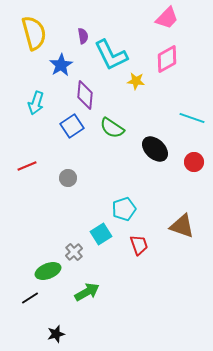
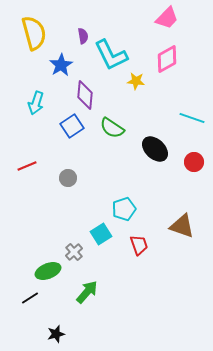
green arrow: rotated 20 degrees counterclockwise
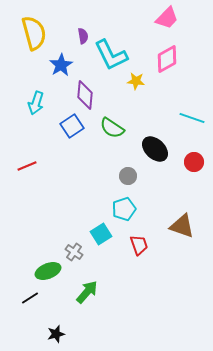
gray circle: moved 60 px right, 2 px up
gray cross: rotated 12 degrees counterclockwise
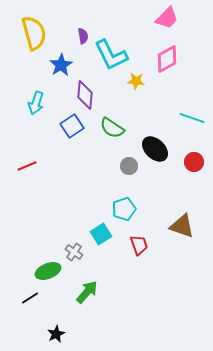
gray circle: moved 1 px right, 10 px up
black star: rotated 12 degrees counterclockwise
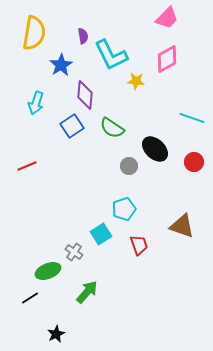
yellow semicircle: rotated 24 degrees clockwise
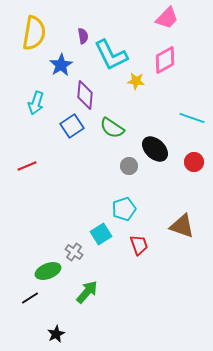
pink diamond: moved 2 px left, 1 px down
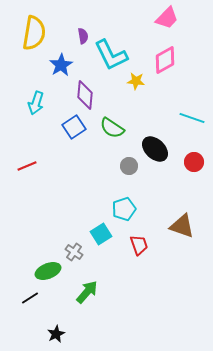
blue square: moved 2 px right, 1 px down
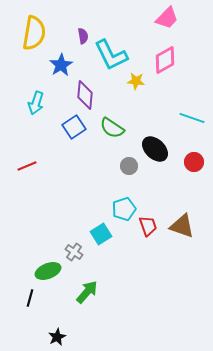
red trapezoid: moved 9 px right, 19 px up
black line: rotated 42 degrees counterclockwise
black star: moved 1 px right, 3 px down
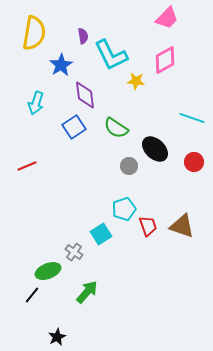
purple diamond: rotated 12 degrees counterclockwise
green semicircle: moved 4 px right
black line: moved 2 px right, 3 px up; rotated 24 degrees clockwise
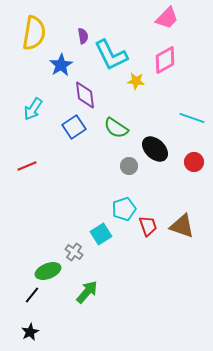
cyan arrow: moved 3 px left, 6 px down; rotated 15 degrees clockwise
black star: moved 27 px left, 5 px up
